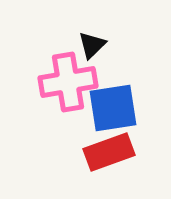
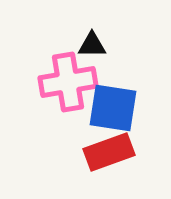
black triangle: rotated 44 degrees clockwise
blue square: rotated 18 degrees clockwise
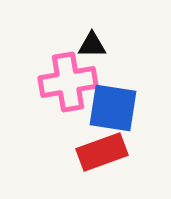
red rectangle: moved 7 px left
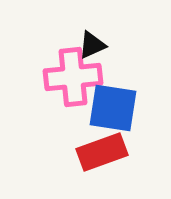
black triangle: rotated 24 degrees counterclockwise
pink cross: moved 5 px right, 5 px up; rotated 4 degrees clockwise
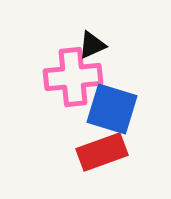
blue square: moved 1 px left, 1 px down; rotated 8 degrees clockwise
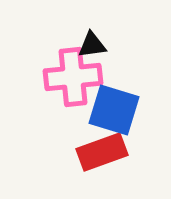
black triangle: rotated 16 degrees clockwise
blue square: moved 2 px right, 1 px down
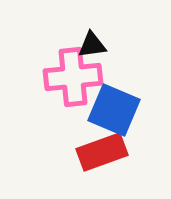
blue square: rotated 6 degrees clockwise
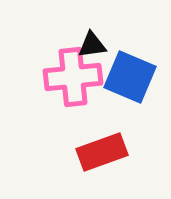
blue square: moved 16 px right, 33 px up
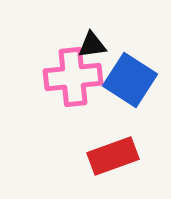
blue square: moved 3 px down; rotated 10 degrees clockwise
red rectangle: moved 11 px right, 4 px down
